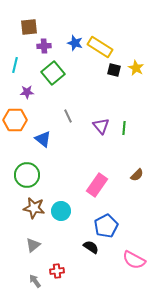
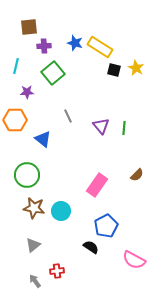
cyan line: moved 1 px right, 1 px down
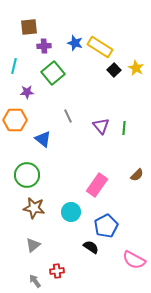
cyan line: moved 2 px left
black square: rotated 32 degrees clockwise
cyan circle: moved 10 px right, 1 px down
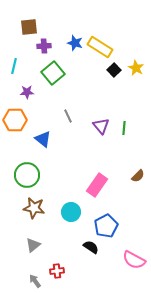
brown semicircle: moved 1 px right, 1 px down
